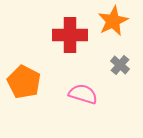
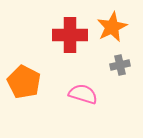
orange star: moved 1 px left, 6 px down
gray cross: rotated 36 degrees clockwise
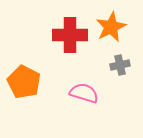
orange star: moved 1 px left
pink semicircle: moved 1 px right, 1 px up
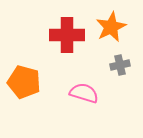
red cross: moved 3 px left
orange pentagon: rotated 12 degrees counterclockwise
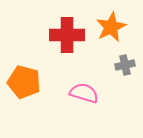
gray cross: moved 5 px right
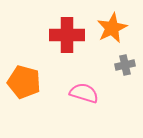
orange star: moved 1 px right, 1 px down
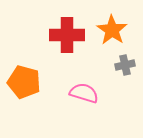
orange star: moved 2 px down; rotated 12 degrees counterclockwise
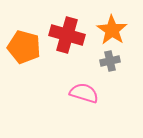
red cross: rotated 16 degrees clockwise
gray cross: moved 15 px left, 4 px up
orange pentagon: moved 35 px up
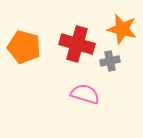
orange star: moved 10 px right, 1 px up; rotated 20 degrees counterclockwise
red cross: moved 10 px right, 9 px down
pink semicircle: moved 1 px right, 1 px down
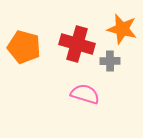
gray cross: rotated 12 degrees clockwise
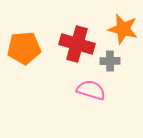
orange star: moved 1 px right
orange pentagon: moved 1 px down; rotated 20 degrees counterclockwise
pink semicircle: moved 6 px right, 4 px up
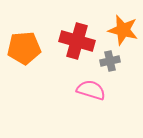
orange star: moved 1 px down
red cross: moved 3 px up
gray cross: rotated 12 degrees counterclockwise
